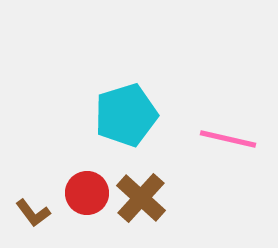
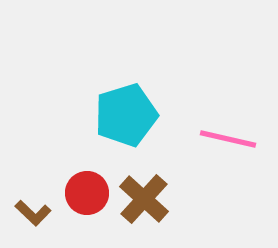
brown cross: moved 3 px right, 1 px down
brown L-shape: rotated 9 degrees counterclockwise
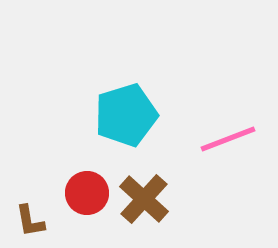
pink line: rotated 34 degrees counterclockwise
brown L-shape: moved 3 px left, 8 px down; rotated 36 degrees clockwise
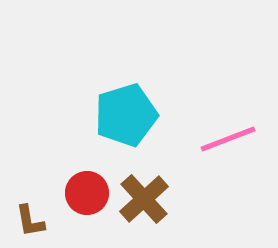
brown cross: rotated 6 degrees clockwise
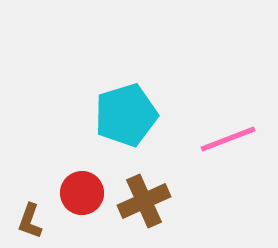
red circle: moved 5 px left
brown cross: moved 2 px down; rotated 18 degrees clockwise
brown L-shape: rotated 30 degrees clockwise
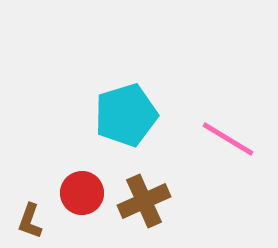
pink line: rotated 52 degrees clockwise
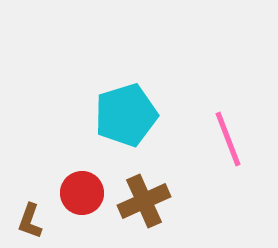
pink line: rotated 38 degrees clockwise
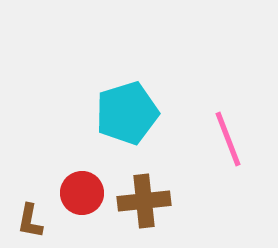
cyan pentagon: moved 1 px right, 2 px up
brown cross: rotated 18 degrees clockwise
brown L-shape: rotated 9 degrees counterclockwise
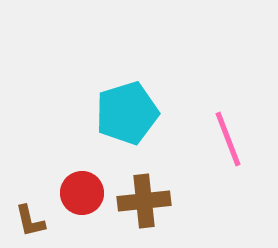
brown L-shape: rotated 24 degrees counterclockwise
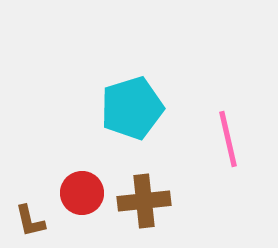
cyan pentagon: moved 5 px right, 5 px up
pink line: rotated 8 degrees clockwise
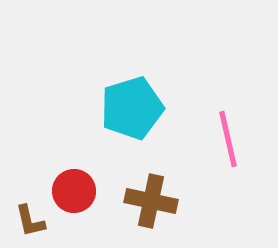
red circle: moved 8 px left, 2 px up
brown cross: moved 7 px right; rotated 18 degrees clockwise
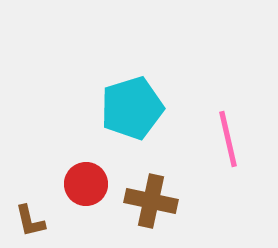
red circle: moved 12 px right, 7 px up
